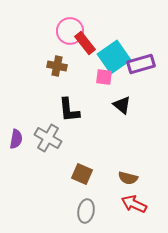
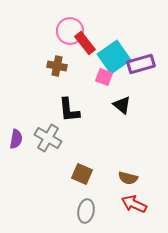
pink square: rotated 12 degrees clockwise
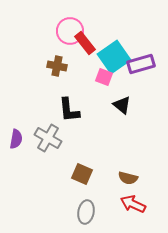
red arrow: moved 1 px left
gray ellipse: moved 1 px down
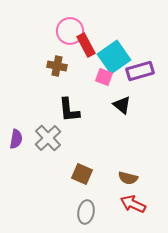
red rectangle: moved 1 px right, 2 px down; rotated 10 degrees clockwise
purple rectangle: moved 1 px left, 7 px down
gray cross: rotated 16 degrees clockwise
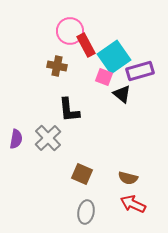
black triangle: moved 11 px up
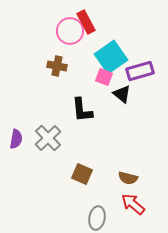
red rectangle: moved 23 px up
cyan square: moved 3 px left
black L-shape: moved 13 px right
red arrow: rotated 15 degrees clockwise
gray ellipse: moved 11 px right, 6 px down
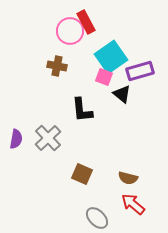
gray ellipse: rotated 55 degrees counterclockwise
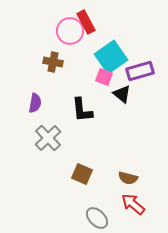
brown cross: moved 4 px left, 4 px up
purple semicircle: moved 19 px right, 36 px up
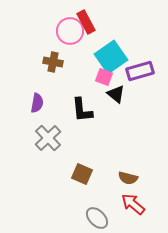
black triangle: moved 6 px left
purple semicircle: moved 2 px right
